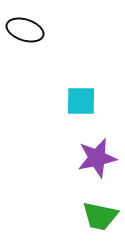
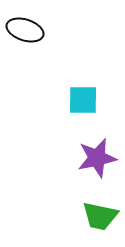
cyan square: moved 2 px right, 1 px up
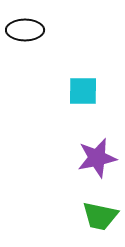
black ellipse: rotated 18 degrees counterclockwise
cyan square: moved 9 px up
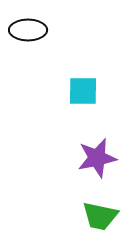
black ellipse: moved 3 px right
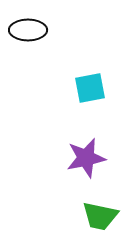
cyan square: moved 7 px right, 3 px up; rotated 12 degrees counterclockwise
purple star: moved 11 px left
